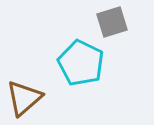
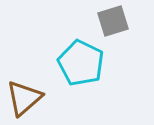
gray square: moved 1 px right, 1 px up
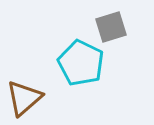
gray square: moved 2 px left, 6 px down
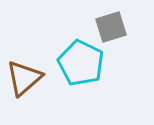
brown triangle: moved 20 px up
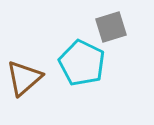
cyan pentagon: moved 1 px right
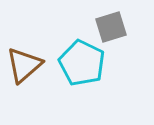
brown triangle: moved 13 px up
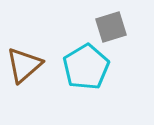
cyan pentagon: moved 4 px right, 4 px down; rotated 15 degrees clockwise
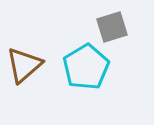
gray square: moved 1 px right
